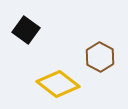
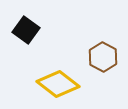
brown hexagon: moved 3 px right
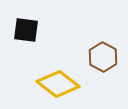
black square: rotated 28 degrees counterclockwise
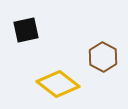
black square: rotated 20 degrees counterclockwise
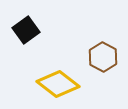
black square: rotated 24 degrees counterclockwise
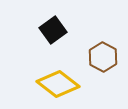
black square: moved 27 px right
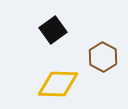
yellow diamond: rotated 36 degrees counterclockwise
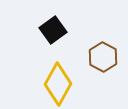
yellow diamond: rotated 63 degrees counterclockwise
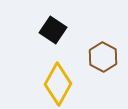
black square: rotated 20 degrees counterclockwise
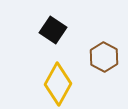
brown hexagon: moved 1 px right
